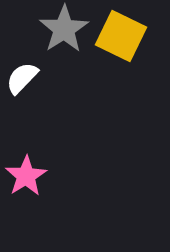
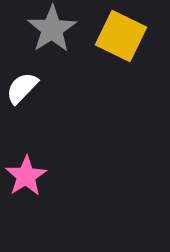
gray star: moved 12 px left
white semicircle: moved 10 px down
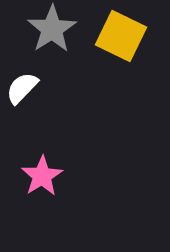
pink star: moved 16 px right
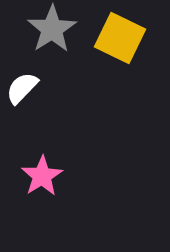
yellow square: moved 1 px left, 2 px down
